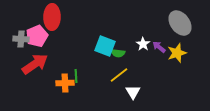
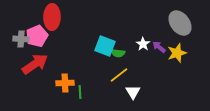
green line: moved 4 px right, 16 px down
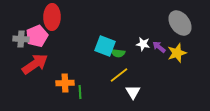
white star: rotated 24 degrees counterclockwise
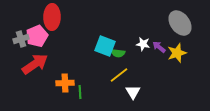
gray cross: rotated 21 degrees counterclockwise
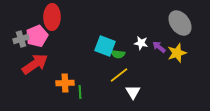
white star: moved 2 px left, 1 px up
green semicircle: moved 1 px down
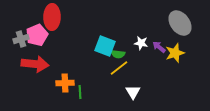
pink pentagon: moved 1 px up
yellow star: moved 2 px left
red arrow: rotated 40 degrees clockwise
yellow line: moved 7 px up
